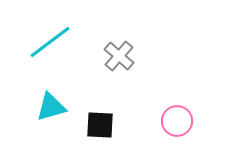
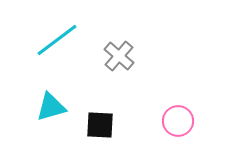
cyan line: moved 7 px right, 2 px up
pink circle: moved 1 px right
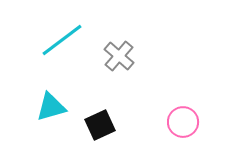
cyan line: moved 5 px right
pink circle: moved 5 px right, 1 px down
black square: rotated 28 degrees counterclockwise
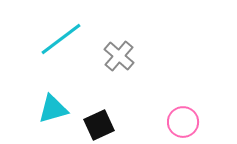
cyan line: moved 1 px left, 1 px up
cyan triangle: moved 2 px right, 2 px down
black square: moved 1 px left
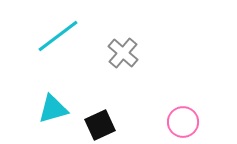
cyan line: moved 3 px left, 3 px up
gray cross: moved 4 px right, 3 px up
black square: moved 1 px right
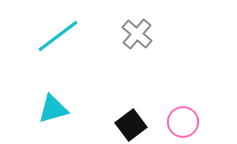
gray cross: moved 14 px right, 19 px up
black square: moved 31 px right; rotated 12 degrees counterclockwise
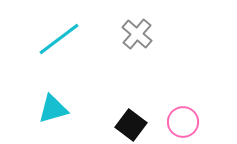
cyan line: moved 1 px right, 3 px down
black square: rotated 16 degrees counterclockwise
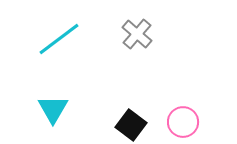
cyan triangle: rotated 44 degrees counterclockwise
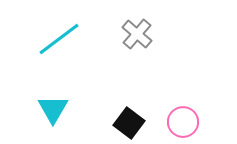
black square: moved 2 px left, 2 px up
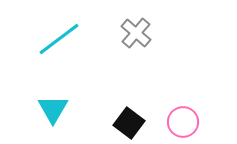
gray cross: moved 1 px left, 1 px up
